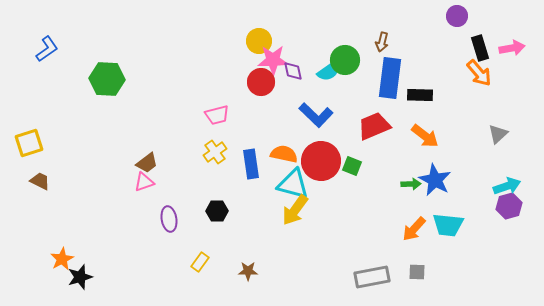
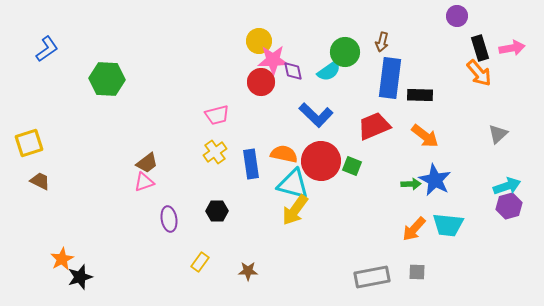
green circle at (345, 60): moved 8 px up
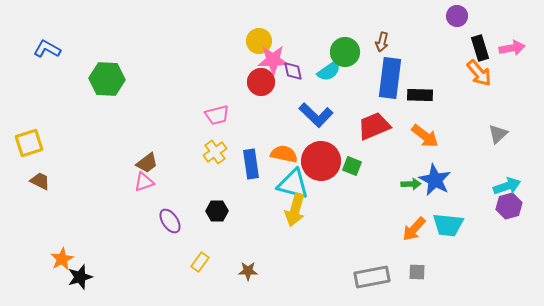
blue L-shape at (47, 49): rotated 116 degrees counterclockwise
yellow arrow at (295, 210): rotated 20 degrees counterclockwise
purple ellipse at (169, 219): moved 1 px right, 2 px down; rotated 25 degrees counterclockwise
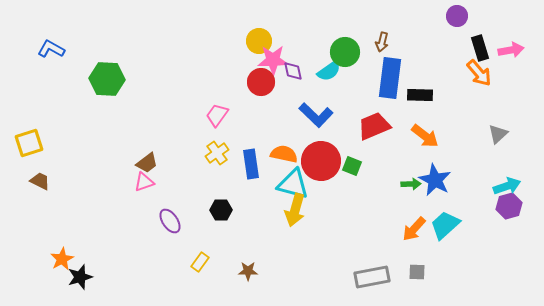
pink arrow at (512, 48): moved 1 px left, 2 px down
blue L-shape at (47, 49): moved 4 px right
pink trapezoid at (217, 115): rotated 140 degrees clockwise
yellow cross at (215, 152): moved 2 px right, 1 px down
black hexagon at (217, 211): moved 4 px right, 1 px up
cyan trapezoid at (448, 225): moved 3 px left; rotated 132 degrees clockwise
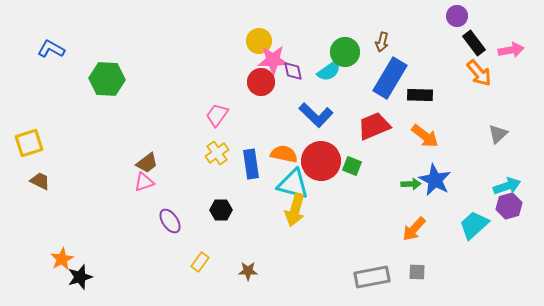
black rectangle at (480, 48): moved 6 px left, 5 px up; rotated 20 degrees counterclockwise
blue rectangle at (390, 78): rotated 24 degrees clockwise
cyan trapezoid at (445, 225): moved 29 px right
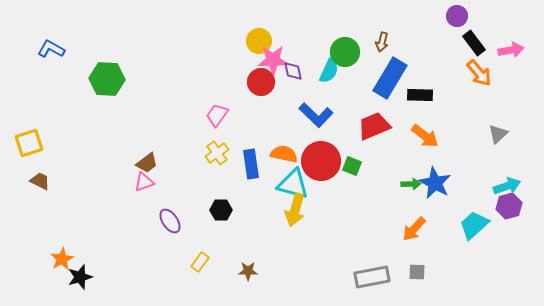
cyan semicircle at (329, 71): rotated 30 degrees counterclockwise
blue star at (435, 180): moved 3 px down
